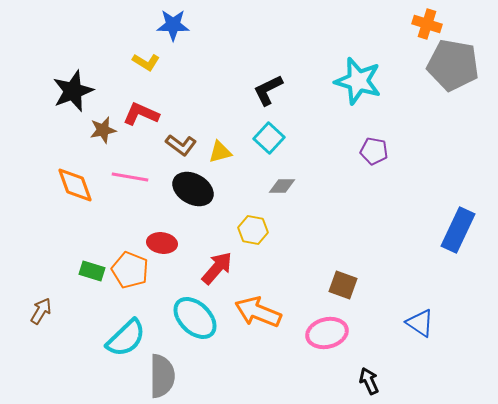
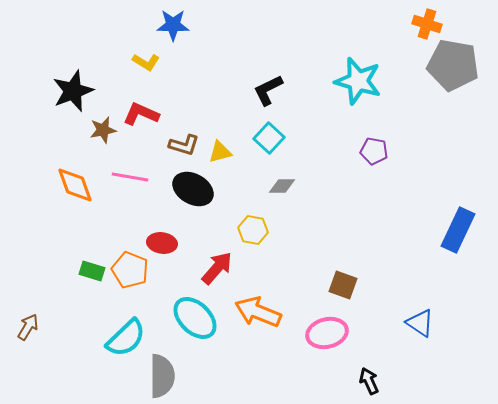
brown L-shape: moved 3 px right; rotated 20 degrees counterclockwise
brown arrow: moved 13 px left, 16 px down
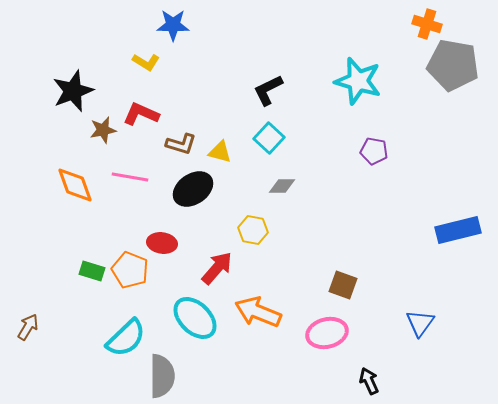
brown L-shape: moved 3 px left, 1 px up
yellow triangle: rotated 30 degrees clockwise
black ellipse: rotated 63 degrees counterclockwise
blue rectangle: rotated 51 degrees clockwise
blue triangle: rotated 32 degrees clockwise
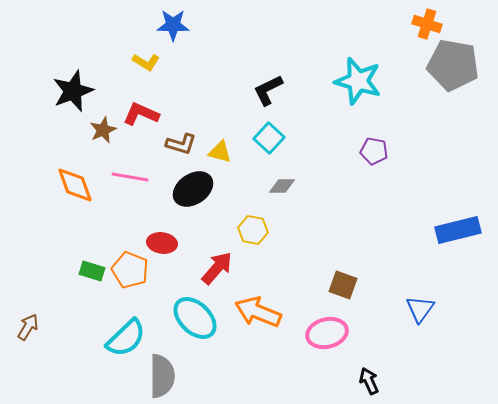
brown star: rotated 12 degrees counterclockwise
blue triangle: moved 14 px up
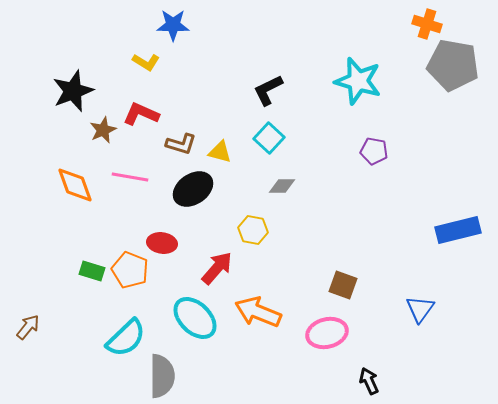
brown arrow: rotated 8 degrees clockwise
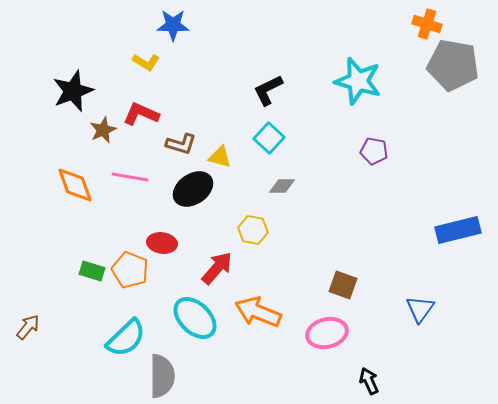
yellow triangle: moved 5 px down
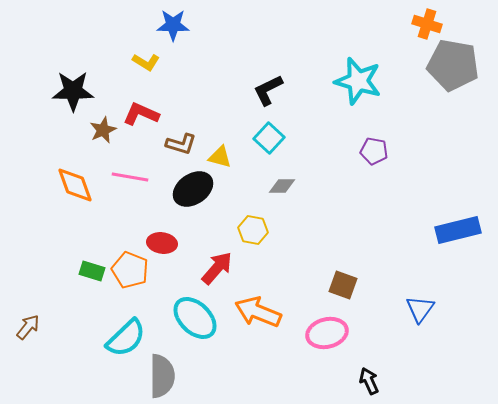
black star: rotated 21 degrees clockwise
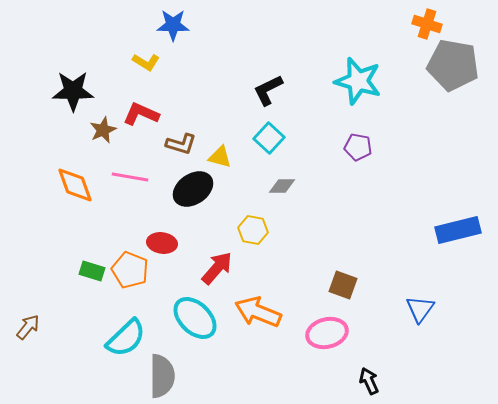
purple pentagon: moved 16 px left, 4 px up
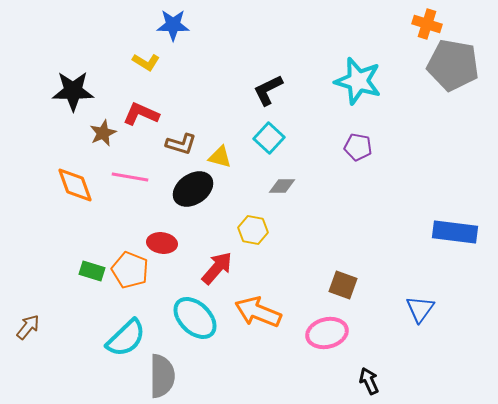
brown star: moved 3 px down
blue rectangle: moved 3 px left, 2 px down; rotated 21 degrees clockwise
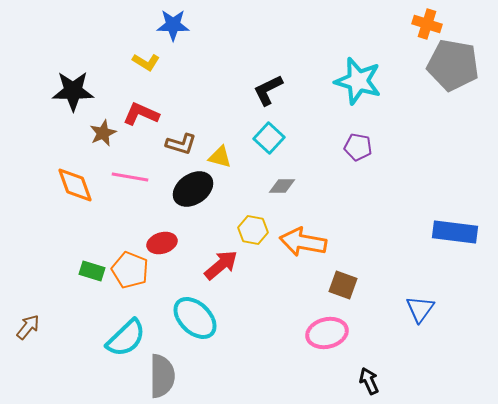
red ellipse: rotated 24 degrees counterclockwise
red arrow: moved 4 px right, 3 px up; rotated 9 degrees clockwise
orange arrow: moved 45 px right, 70 px up; rotated 12 degrees counterclockwise
